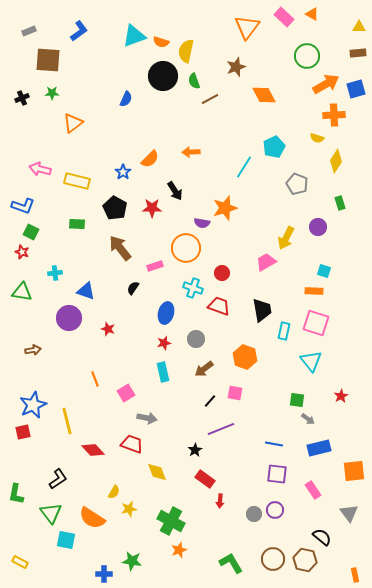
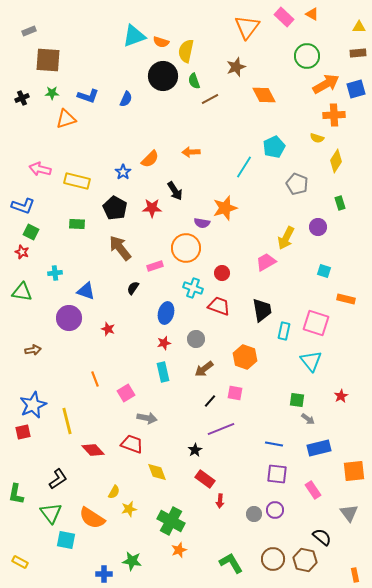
blue L-shape at (79, 31): moved 9 px right, 65 px down; rotated 55 degrees clockwise
orange triangle at (73, 123): moved 7 px left, 4 px up; rotated 20 degrees clockwise
orange rectangle at (314, 291): moved 32 px right, 8 px down; rotated 12 degrees clockwise
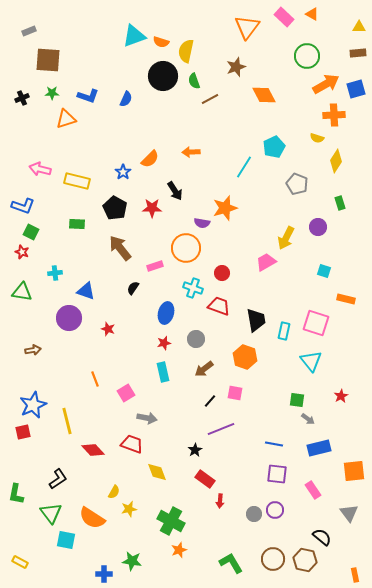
black trapezoid at (262, 310): moved 6 px left, 10 px down
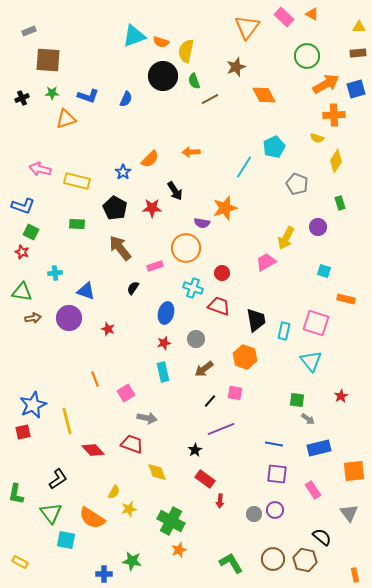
brown arrow at (33, 350): moved 32 px up
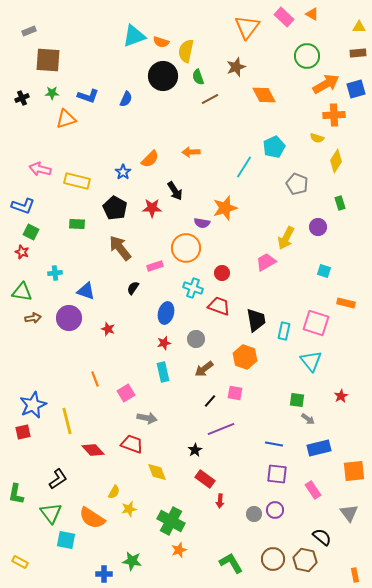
green semicircle at (194, 81): moved 4 px right, 4 px up
orange rectangle at (346, 299): moved 4 px down
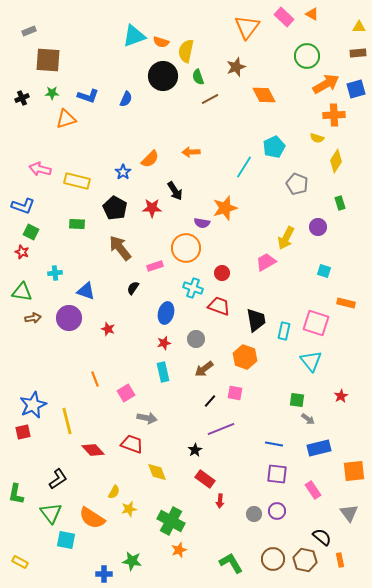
purple circle at (275, 510): moved 2 px right, 1 px down
orange rectangle at (355, 575): moved 15 px left, 15 px up
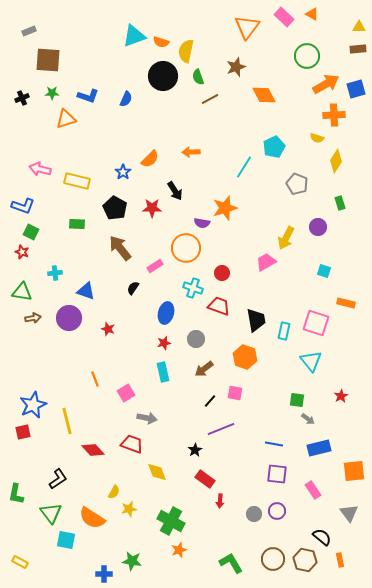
brown rectangle at (358, 53): moved 4 px up
pink rectangle at (155, 266): rotated 14 degrees counterclockwise
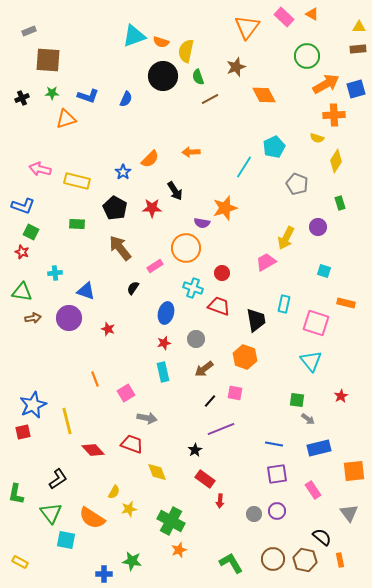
cyan rectangle at (284, 331): moved 27 px up
purple square at (277, 474): rotated 15 degrees counterclockwise
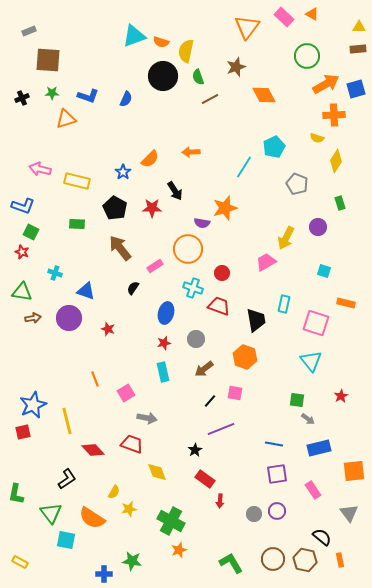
orange circle at (186, 248): moved 2 px right, 1 px down
cyan cross at (55, 273): rotated 24 degrees clockwise
black L-shape at (58, 479): moved 9 px right
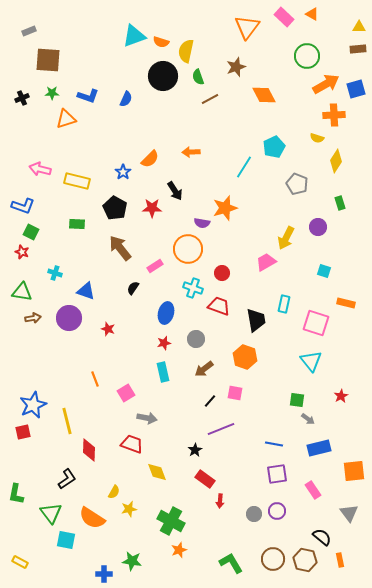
red diamond at (93, 450): moved 4 px left; rotated 45 degrees clockwise
